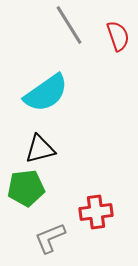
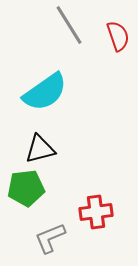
cyan semicircle: moved 1 px left, 1 px up
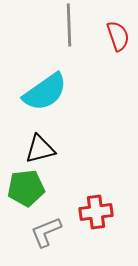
gray line: rotated 30 degrees clockwise
gray L-shape: moved 4 px left, 6 px up
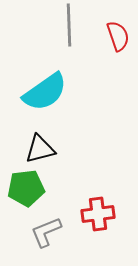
red cross: moved 2 px right, 2 px down
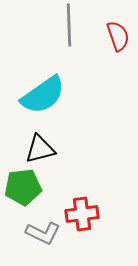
cyan semicircle: moved 2 px left, 3 px down
green pentagon: moved 3 px left, 1 px up
red cross: moved 16 px left
gray L-shape: moved 3 px left, 1 px down; rotated 132 degrees counterclockwise
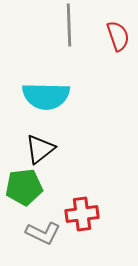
cyan semicircle: moved 3 px right, 1 px down; rotated 36 degrees clockwise
black triangle: rotated 24 degrees counterclockwise
green pentagon: moved 1 px right
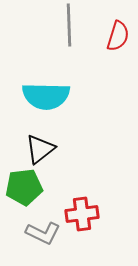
red semicircle: rotated 36 degrees clockwise
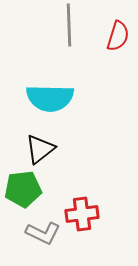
cyan semicircle: moved 4 px right, 2 px down
green pentagon: moved 1 px left, 2 px down
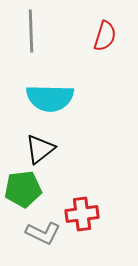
gray line: moved 38 px left, 6 px down
red semicircle: moved 13 px left
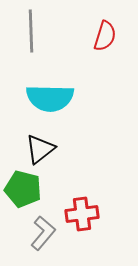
green pentagon: rotated 21 degrees clockwise
gray L-shape: rotated 76 degrees counterclockwise
